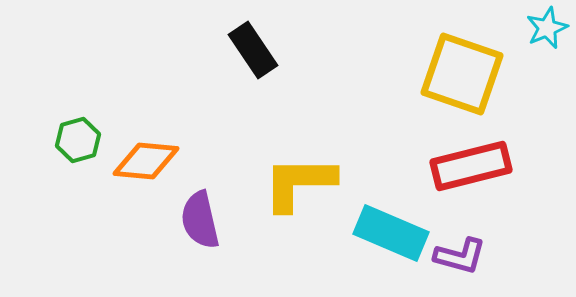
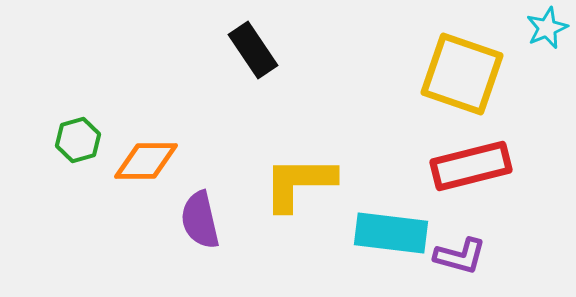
orange diamond: rotated 6 degrees counterclockwise
cyan rectangle: rotated 16 degrees counterclockwise
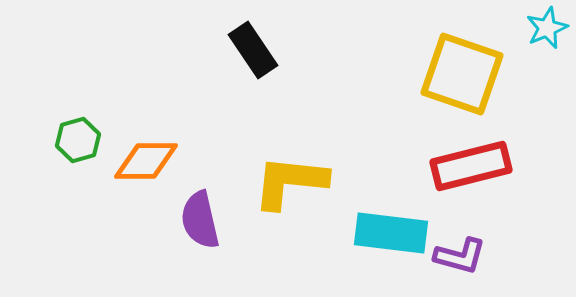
yellow L-shape: moved 9 px left, 1 px up; rotated 6 degrees clockwise
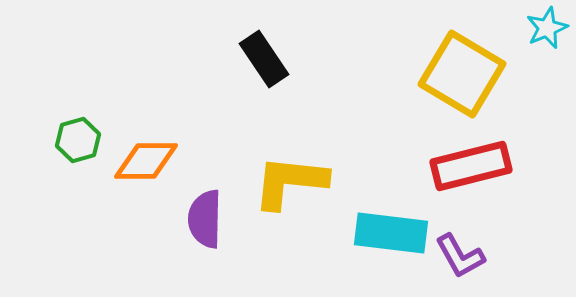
black rectangle: moved 11 px right, 9 px down
yellow square: rotated 12 degrees clockwise
purple semicircle: moved 5 px right, 1 px up; rotated 14 degrees clockwise
purple L-shape: rotated 46 degrees clockwise
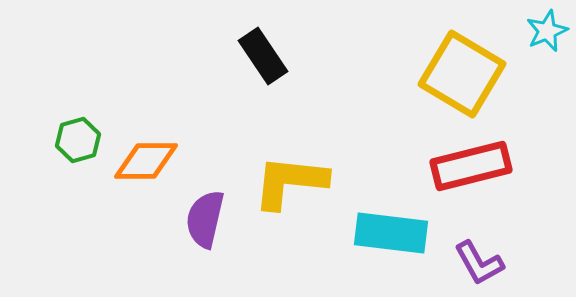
cyan star: moved 3 px down
black rectangle: moved 1 px left, 3 px up
purple semicircle: rotated 12 degrees clockwise
purple L-shape: moved 19 px right, 7 px down
